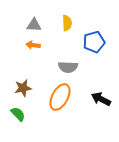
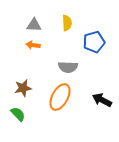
black arrow: moved 1 px right, 1 px down
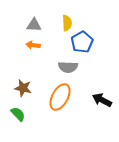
blue pentagon: moved 12 px left; rotated 15 degrees counterclockwise
brown star: rotated 24 degrees clockwise
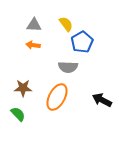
yellow semicircle: moved 1 px left, 1 px down; rotated 35 degrees counterclockwise
brown star: rotated 12 degrees counterclockwise
orange ellipse: moved 3 px left
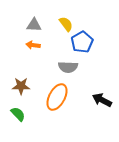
brown star: moved 2 px left, 2 px up
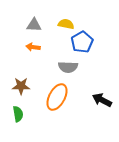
yellow semicircle: rotated 42 degrees counterclockwise
orange arrow: moved 2 px down
green semicircle: rotated 35 degrees clockwise
